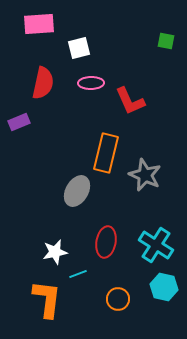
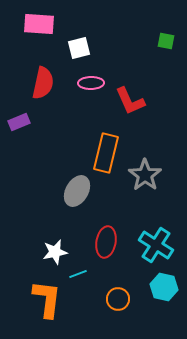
pink rectangle: rotated 8 degrees clockwise
gray star: rotated 12 degrees clockwise
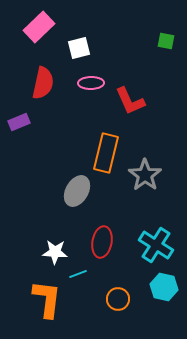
pink rectangle: moved 3 px down; rotated 48 degrees counterclockwise
red ellipse: moved 4 px left
white star: rotated 15 degrees clockwise
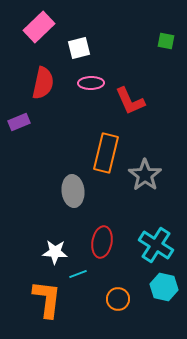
gray ellipse: moved 4 px left; rotated 36 degrees counterclockwise
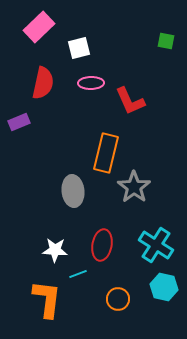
gray star: moved 11 px left, 12 px down
red ellipse: moved 3 px down
white star: moved 2 px up
